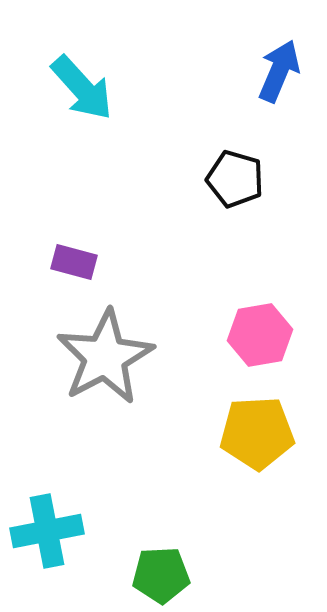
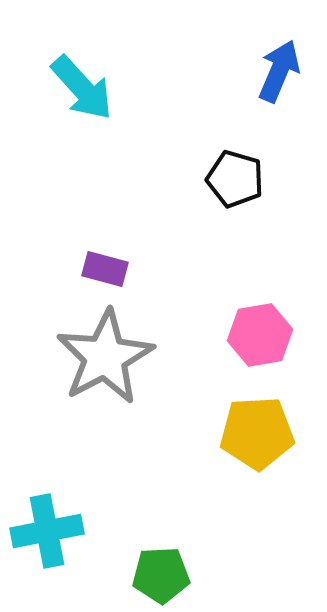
purple rectangle: moved 31 px right, 7 px down
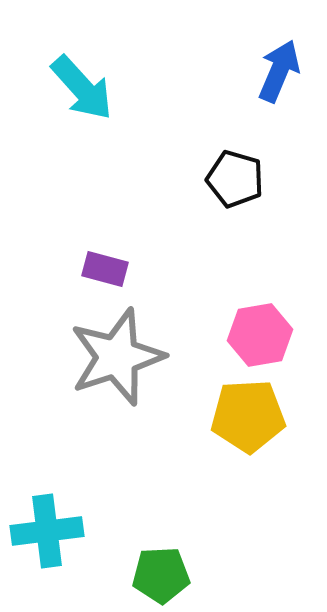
gray star: moved 12 px right; rotated 10 degrees clockwise
yellow pentagon: moved 9 px left, 17 px up
cyan cross: rotated 4 degrees clockwise
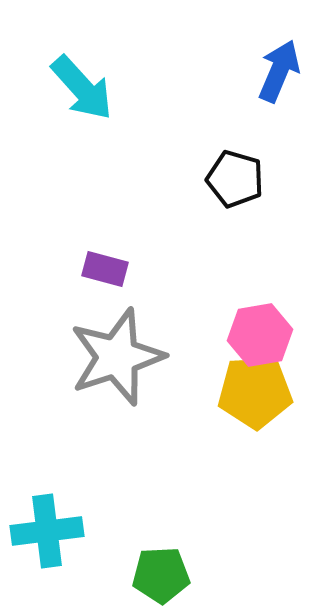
yellow pentagon: moved 7 px right, 24 px up
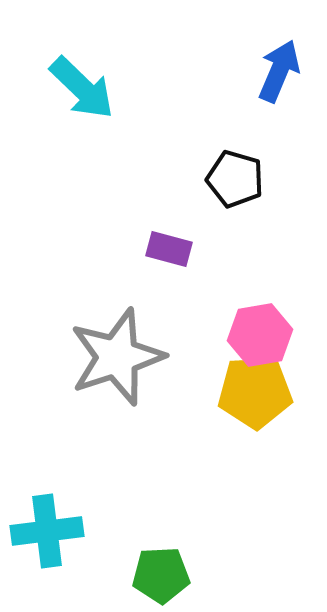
cyan arrow: rotated 4 degrees counterclockwise
purple rectangle: moved 64 px right, 20 px up
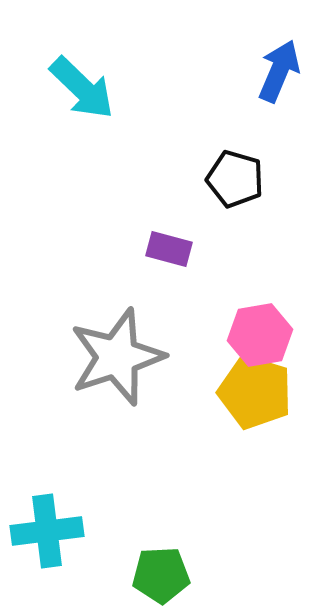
yellow pentagon: rotated 20 degrees clockwise
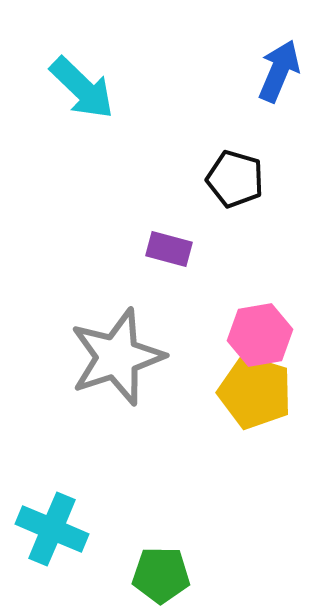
cyan cross: moved 5 px right, 2 px up; rotated 30 degrees clockwise
green pentagon: rotated 4 degrees clockwise
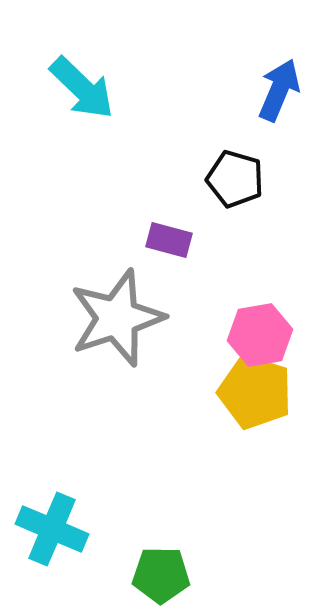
blue arrow: moved 19 px down
purple rectangle: moved 9 px up
gray star: moved 39 px up
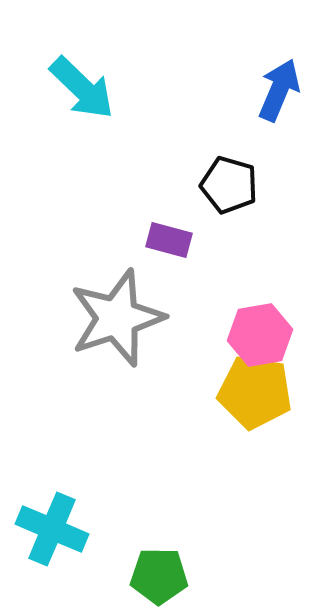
black pentagon: moved 6 px left, 6 px down
yellow pentagon: rotated 8 degrees counterclockwise
green pentagon: moved 2 px left, 1 px down
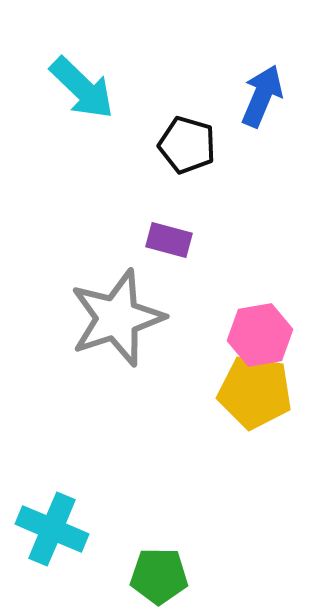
blue arrow: moved 17 px left, 6 px down
black pentagon: moved 42 px left, 40 px up
